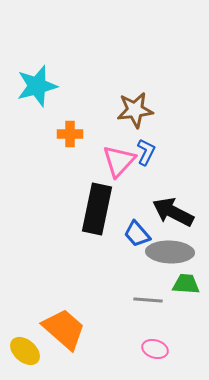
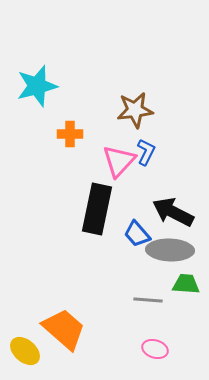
gray ellipse: moved 2 px up
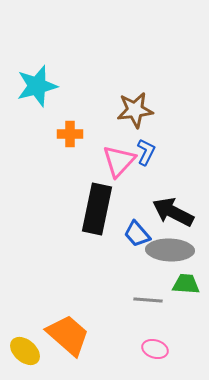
orange trapezoid: moved 4 px right, 6 px down
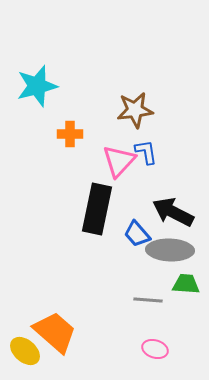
blue L-shape: rotated 36 degrees counterclockwise
orange trapezoid: moved 13 px left, 3 px up
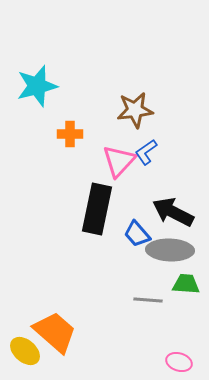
blue L-shape: rotated 116 degrees counterclockwise
pink ellipse: moved 24 px right, 13 px down
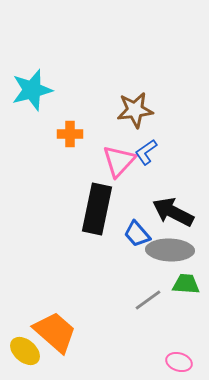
cyan star: moved 5 px left, 4 px down
gray line: rotated 40 degrees counterclockwise
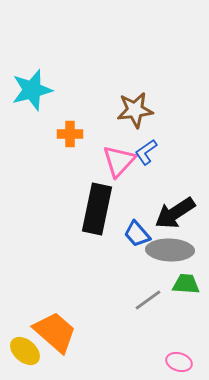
black arrow: moved 2 px right, 1 px down; rotated 60 degrees counterclockwise
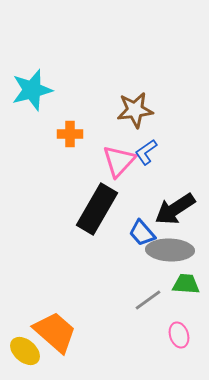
black rectangle: rotated 18 degrees clockwise
black arrow: moved 4 px up
blue trapezoid: moved 5 px right, 1 px up
pink ellipse: moved 27 px up; rotated 55 degrees clockwise
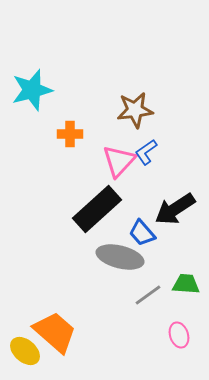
black rectangle: rotated 18 degrees clockwise
gray ellipse: moved 50 px left, 7 px down; rotated 12 degrees clockwise
gray line: moved 5 px up
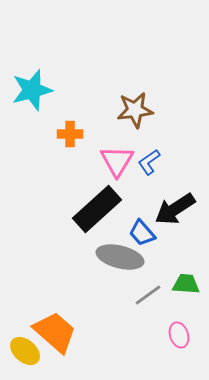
blue L-shape: moved 3 px right, 10 px down
pink triangle: moved 2 px left; rotated 12 degrees counterclockwise
